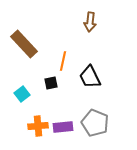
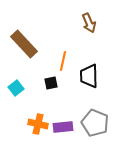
brown arrow: moved 1 px left, 1 px down; rotated 30 degrees counterclockwise
black trapezoid: moved 1 px left, 1 px up; rotated 25 degrees clockwise
cyan square: moved 6 px left, 6 px up
orange cross: moved 2 px up; rotated 18 degrees clockwise
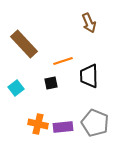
orange line: rotated 60 degrees clockwise
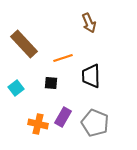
orange line: moved 3 px up
black trapezoid: moved 2 px right
black square: rotated 16 degrees clockwise
purple rectangle: moved 10 px up; rotated 54 degrees counterclockwise
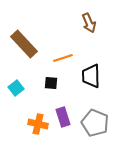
purple rectangle: rotated 48 degrees counterclockwise
